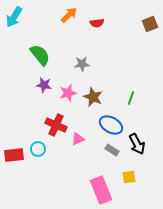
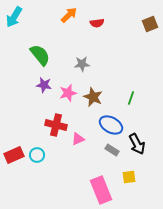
red cross: rotated 10 degrees counterclockwise
cyan circle: moved 1 px left, 6 px down
red rectangle: rotated 18 degrees counterclockwise
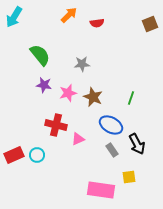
gray rectangle: rotated 24 degrees clockwise
pink rectangle: rotated 60 degrees counterclockwise
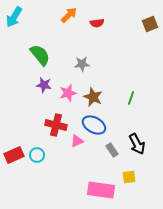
blue ellipse: moved 17 px left
pink triangle: moved 1 px left, 2 px down
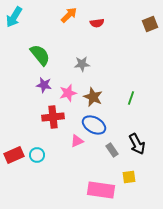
red cross: moved 3 px left, 8 px up; rotated 20 degrees counterclockwise
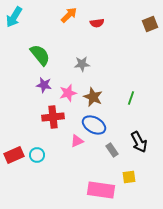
black arrow: moved 2 px right, 2 px up
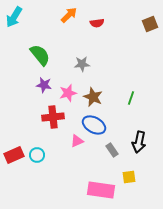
black arrow: rotated 40 degrees clockwise
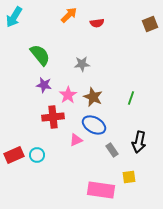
pink star: moved 2 px down; rotated 18 degrees counterclockwise
pink triangle: moved 1 px left, 1 px up
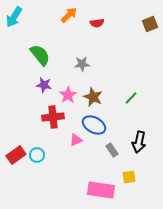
green line: rotated 24 degrees clockwise
red rectangle: moved 2 px right; rotated 12 degrees counterclockwise
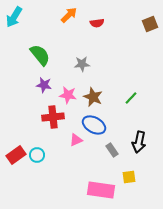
pink star: rotated 30 degrees counterclockwise
